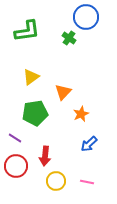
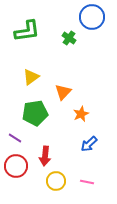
blue circle: moved 6 px right
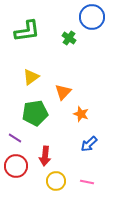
orange star: rotated 28 degrees counterclockwise
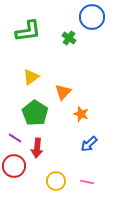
green L-shape: moved 1 px right
green pentagon: rotated 30 degrees counterclockwise
red arrow: moved 8 px left, 8 px up
red circle: moved 2 px left
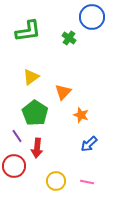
orange star: moved 1 px down
purple line: moved 2 px right, 2 px up; rotated 24 degrees clockwise
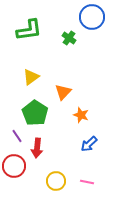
green L-shape: moved 1 px right, 1 px up
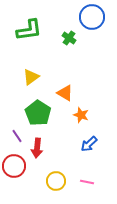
orange triangle: moved 2 px right, 1 px down; rotated 42 degrees counterclockwise
green pentagon: moved 3 px right
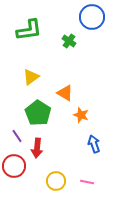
green cross: moved 3 px down
blue arrow: moved 5 px right; rotated 114 degrees clockwise
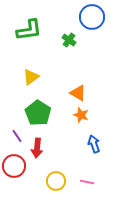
green cross: moved 1 px up
orange triangle: moved 13 px right
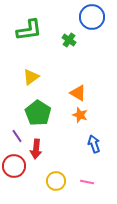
orange star: moved 1 px left
red arrow: moved 1 px left, 1 px down
